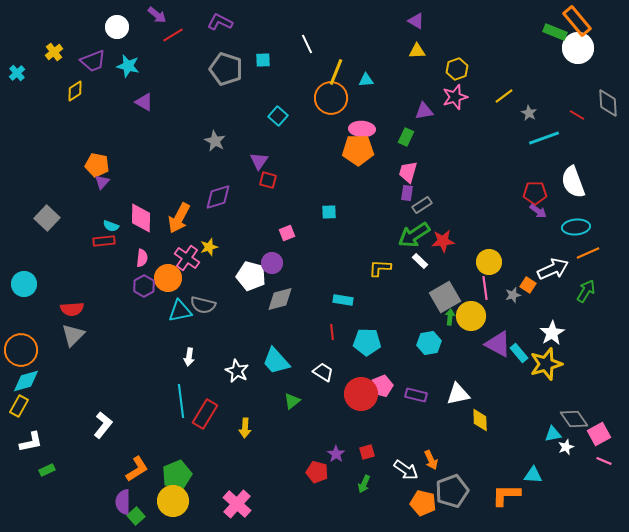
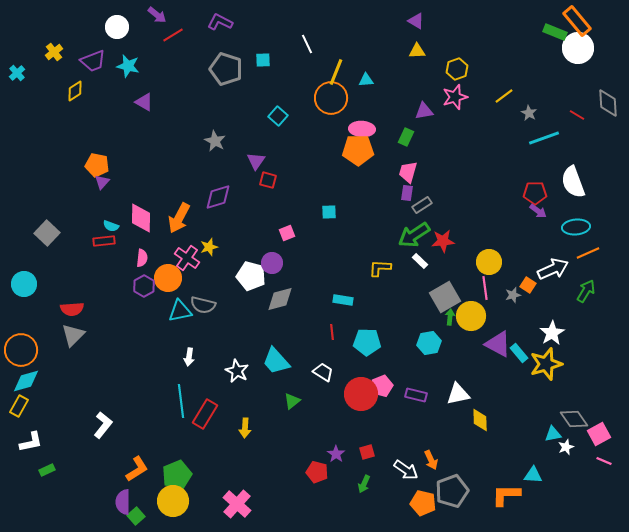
purple triangle at (259, 161): moved 3 px left
gray square at (47, 218): moved 15 px down
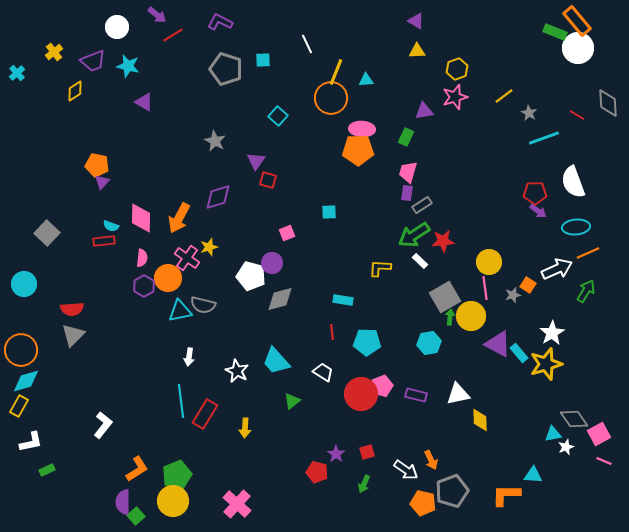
white arrow at (553, 269): moved 4 px right
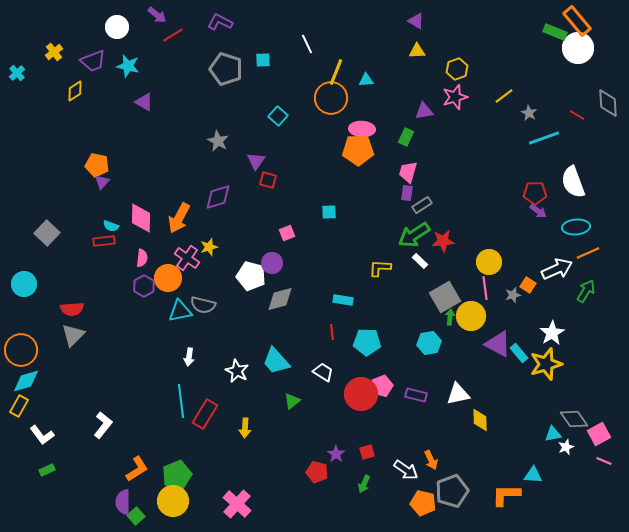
gray star at (215, 141): moved 3 px right
white L-shape at (31, 442): moved 11 px right, 7 px up; rotated 65 degrees clockwise
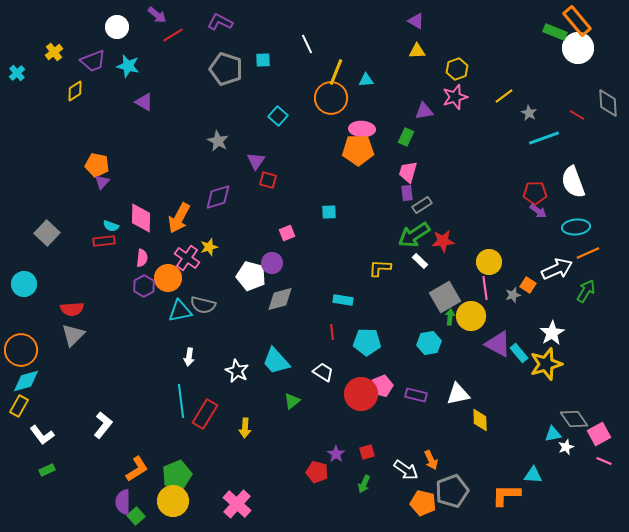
purple rectangle at (407, 193): rotated 14 degrees counterclockwise
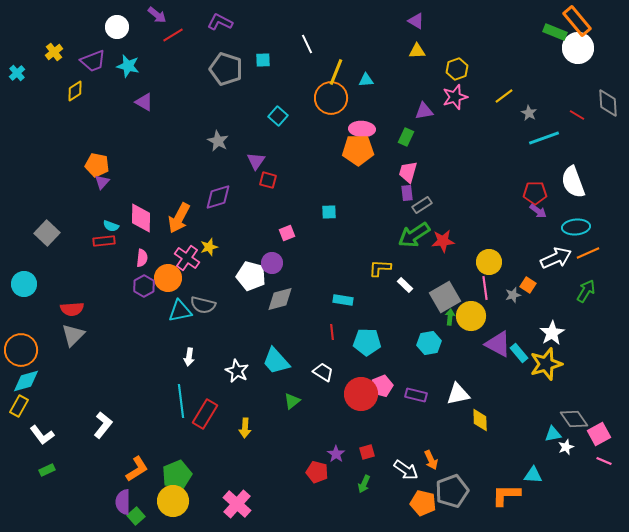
white rectangle at (420, 261): moved 15 px left, 24 px down
white arrow at (557, 269): moved 1 px left, 11 px up
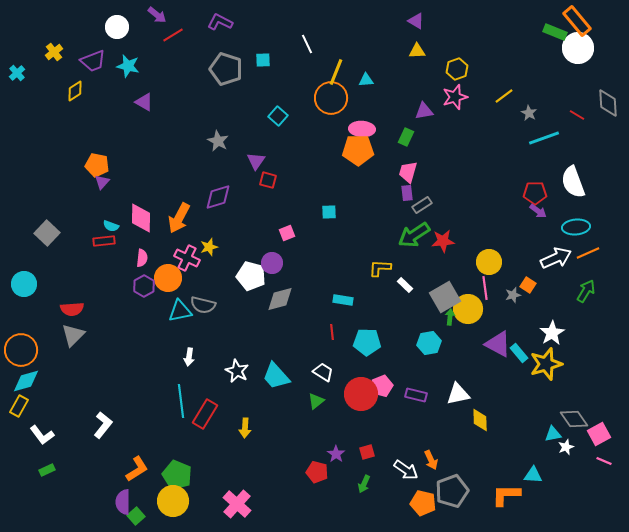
pink cross at (187, 258): rotated 10 degrees counterclockwise
yellow circle at (471, 316): moved 3 px left, 7 px up
cyan trapezoid at (276, 361): moved 15 px down
green triangle at (292, 401): moved 24 px right
green pentagon at (177, 475): rotated 28 degrees counterclockwise
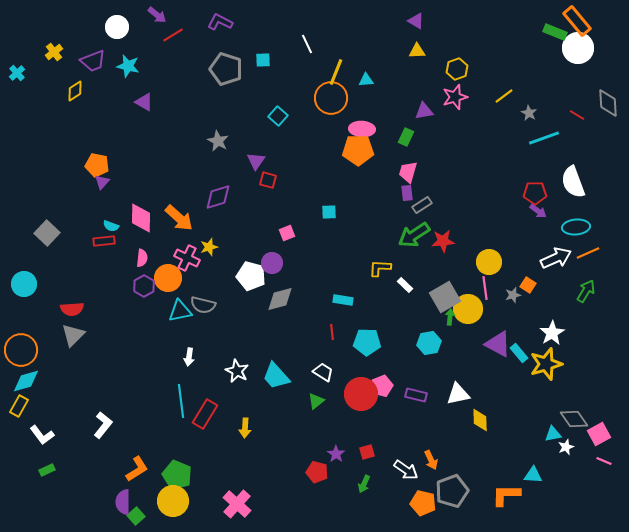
orange arrow at (179, 218): rotated 76 degrees counterclockwise
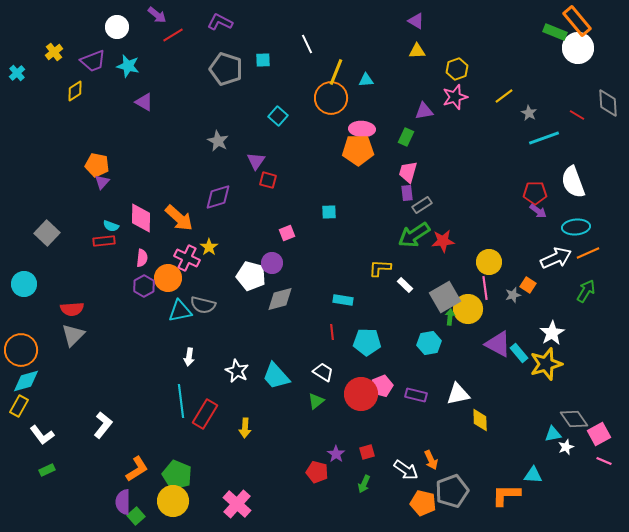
yellow star at (209, 247): rotated 18 degrees counterclockwise
